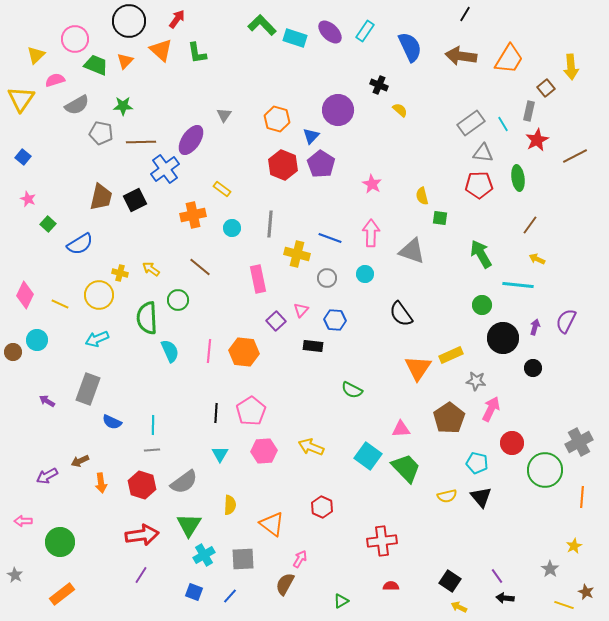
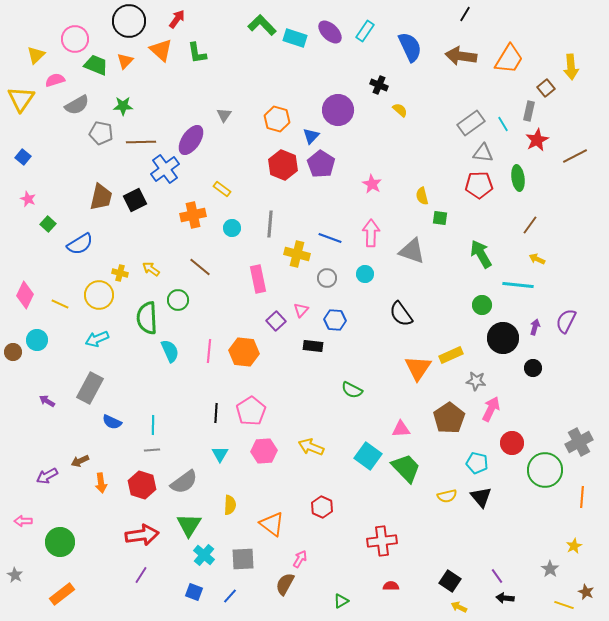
gray rectangle at (88, 389): moved 2 px right, 1 px up; rotated 8 degrees clockwise
cyan cross at (204, 555): rotated 20 degrees counterclockwise
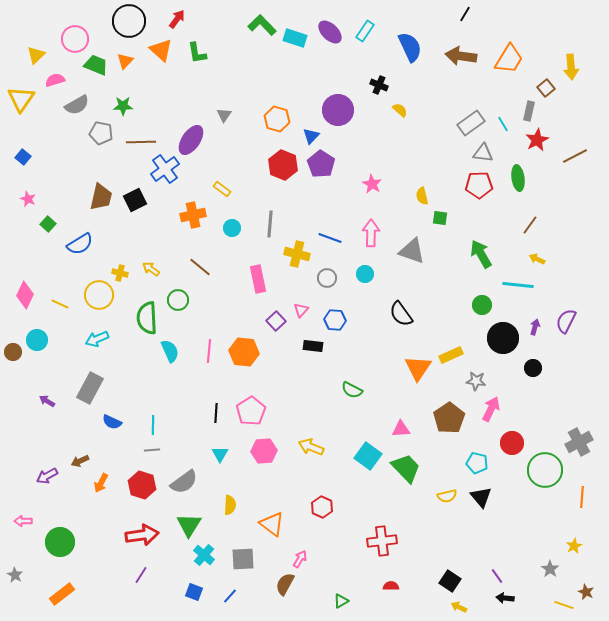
orange arrow at (101, 483): rotated 36 degrees clockwise
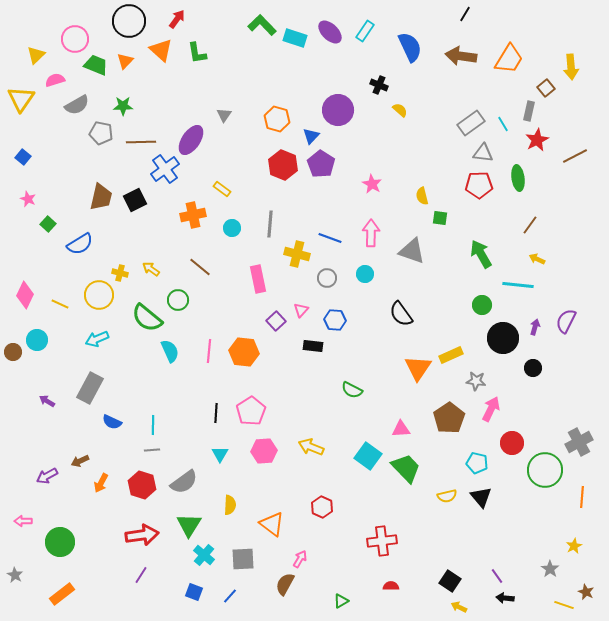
green semicircle at (147, 318): rotated 48 degrees counterclockwise
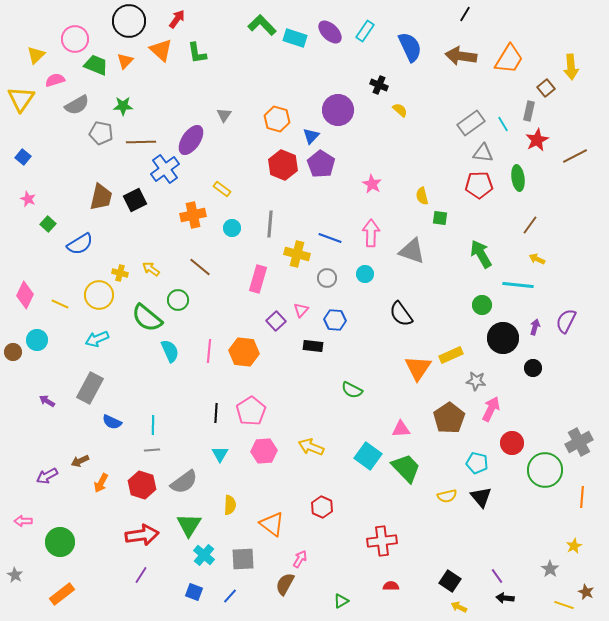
pink rectangle at (258, 279): rotated 28 degrees clockwise
